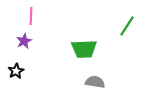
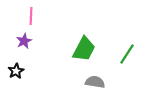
green line: moved 28 px down
green trapezoid: rotated 60 degrees counterclockwise
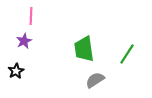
green trapezoid: rotated 144 degrees clockwise
gray semicircle: moved 2 px up; rotated 42 degrees counterclockwise
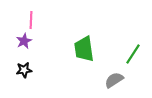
pink line: moved 4 px down
green line: moved 6 px right
black star: moved 8 px right, 1 px up; rotated 21 degrees clockwise
gray semicircle: moved 19 px right
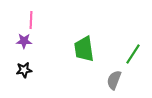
purple star: rotated 28 degrees clockwise
gray semicircle: rotated 36 degrees counterclockwise
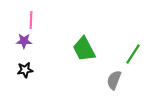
green trapezoid: rotated 20 degrees counterclockwise
black star: moved 1 px right
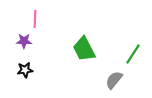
pink line: moved 4 px right, 1 px up
gray semicircle: rotated 18 degrees clockwise
